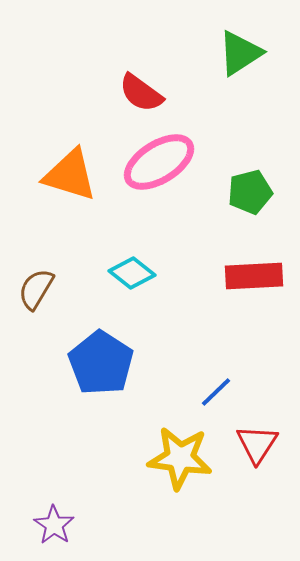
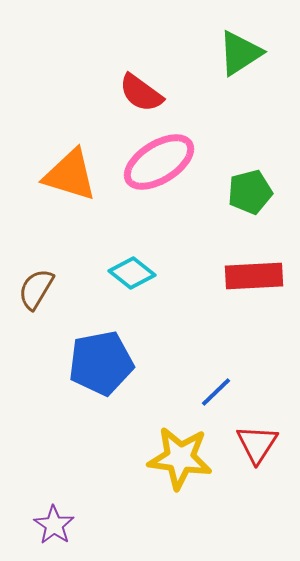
blue pentagon: rotated 28 degrees clockwise
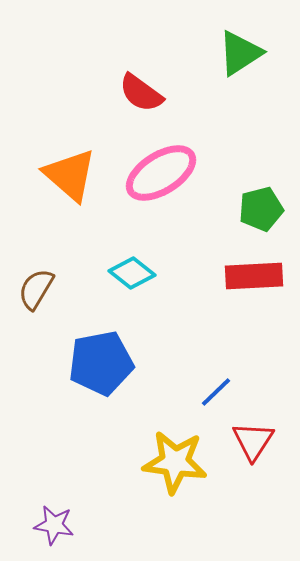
pink ellipse: moved 2 px right, 11 px down
orange triangle: rotated 24 degrees clockwise
green pentagon: moved 11 px right, 17 px down
red triangle: moved 4 px left, 3 px up
yellow star: moved 5 px left, 4 px down
purple star: rotated 24 degrees counterclockwise
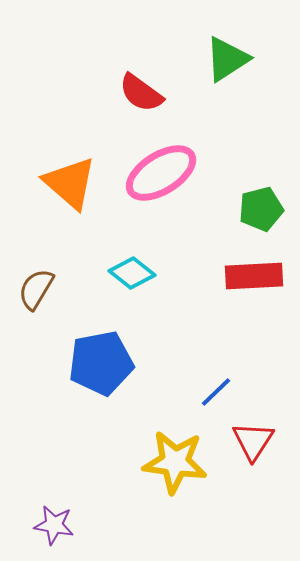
green triangle: moved 13 px left, 6 px down
orange triangle: moved 8 px down
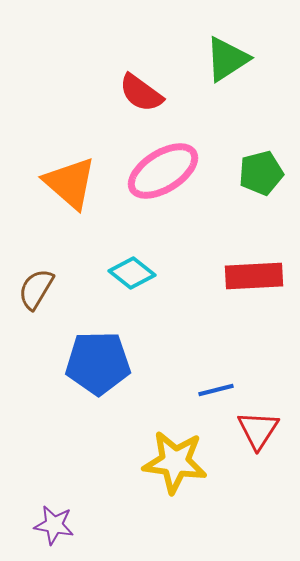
pink ellipse: moved 2 px right, 2 px up
green pentagon: moved 36 px up
blue pentagon: moved 3 px left; rotated 10 degrees clockwise
blue line: moved 2 px up; rotated 30 degrees clockwise
red triangle: moved 5 px right, 11 px up
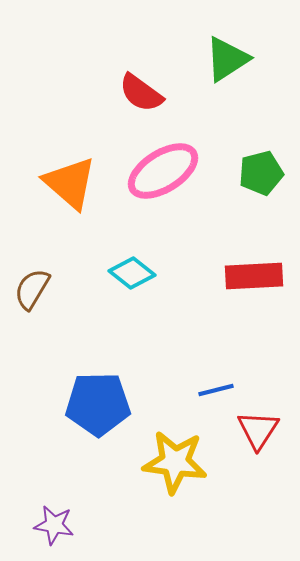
brown semicircle: moved 4 px left
blue pentagon: moved 41 px down
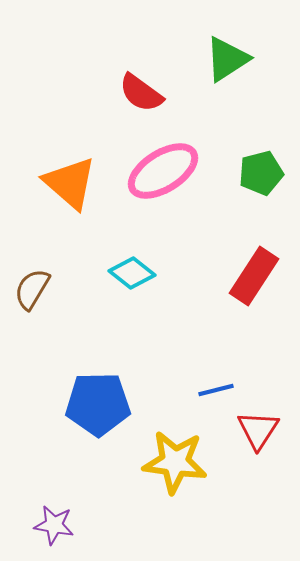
red rectangle: rotated 54 degrees counterclockwise
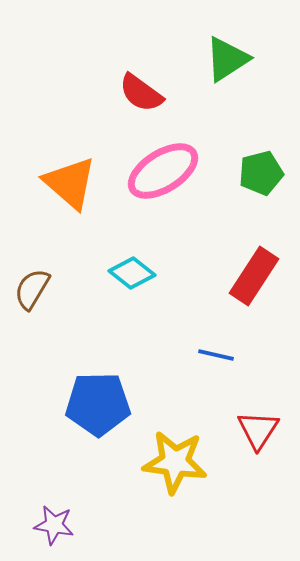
blue line: moved 35 px up; rotated 27 degrees clockwise
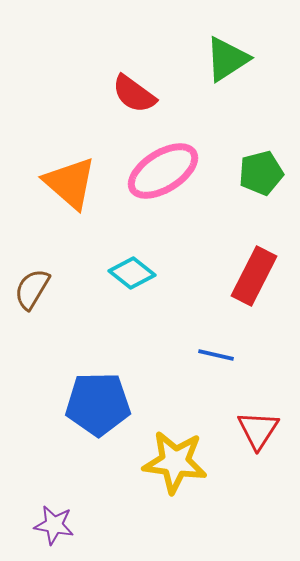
red semicircle: moved 7 px left, 1 px down
red rectangle: rotated 6 degrees counterclockwise
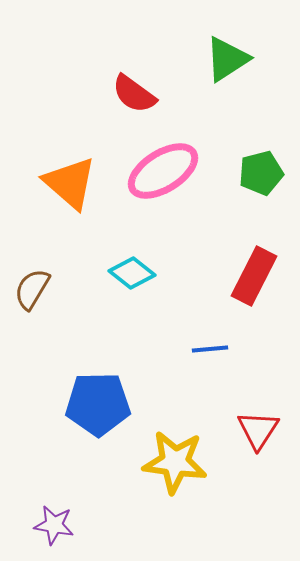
blue line: moved 6 px left, 6 px up; rotated 18 degrees counterclockwise
